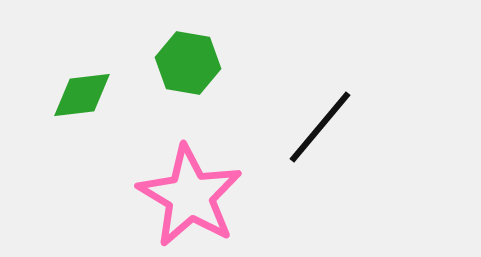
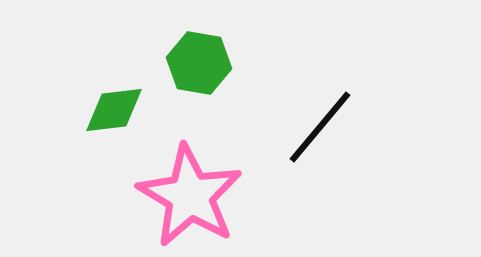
green hexagon: moved 11 px right
green diamond: moved 32 px right, 15 px down
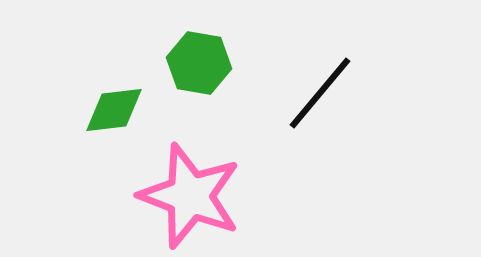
black line: moved 34 px up
pink star: rotated 10 degrees counterclockwise
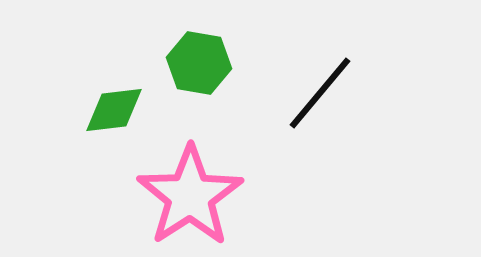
pink star: rotated 18 degrees clockwise
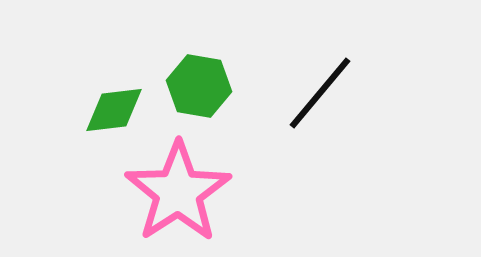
green hexagon: moved 23 px down
pink star: moved 12 px left, 4 px up
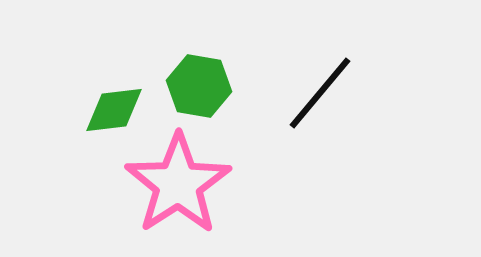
pink star: moved 8 px up
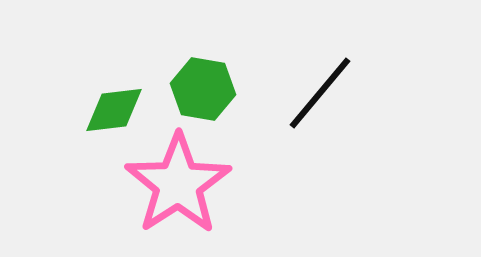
green hexagon: moved 4 px right, 3 px down
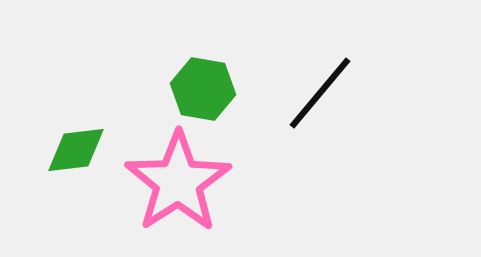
green diamond: moved 38 px left, 40 px down
pink star: moved 2 px up
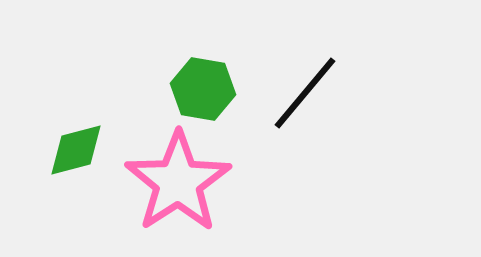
black line: moved 15 px left
green diamond: rotated 8 degrees counterclockwise
